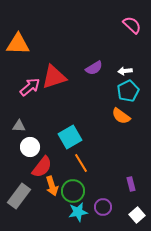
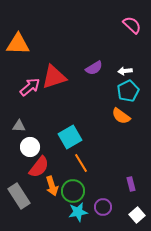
red semicircle: moved 3 px left
gray rectangle: rotated 70 degrees counterclockwise
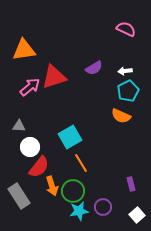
pink semicircle: moved 6 px left, 4 px down; rotated 18 degrees counterclockwise
orange triangle: moved 6 px right, 6 px down; rotated 10 degrees counterclockwise
orange semicircle: rotated 12 degrees counterclockwise
cyan star: moved 1 px right, 1 px up
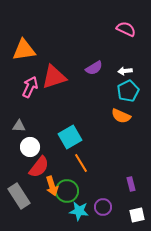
pink arrow: rotated 25 degrees counterclockwise
green circle: moved 6 px left
cyan star: rotated 18 degrees clockwise
white square: rotated 28 degrees clockwise
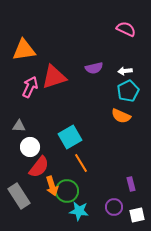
purple semicircle: rotated 18 degrees clockwise
purple circle: moved 11 px right
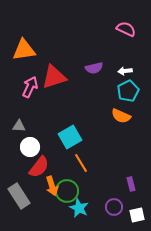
cyan star: moved 3 px up; rotated 18 degrees clockwise
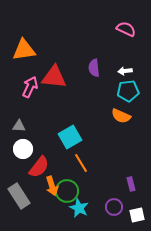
purple semicircle: rotated 96 degrees clockwise
red triangle: rotated 24 degrees clockwise
cyan pentagon: rotated 20 degrees clockwise
white circle: moved 7 px left, 2 px down
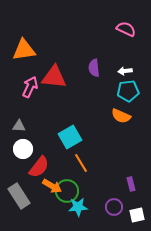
orange arrow: rotated 42 degrees counterclockwise
cyan star: moved 1 px left, 1 px up; rotated 30 degrees counterclockwise
